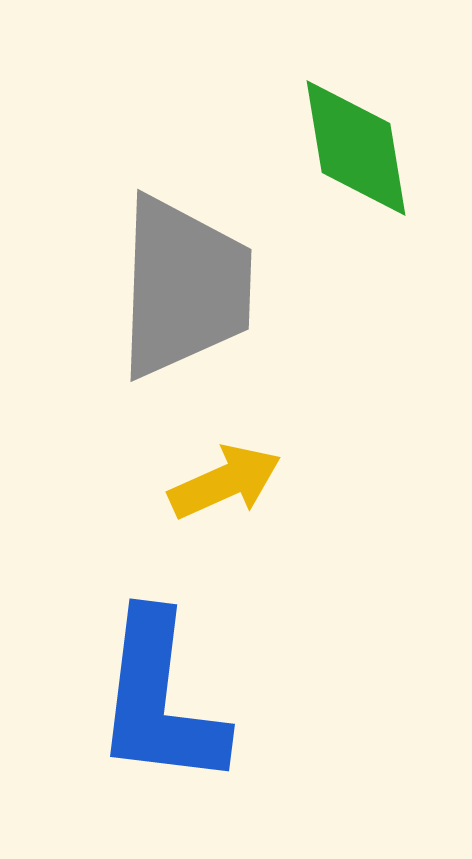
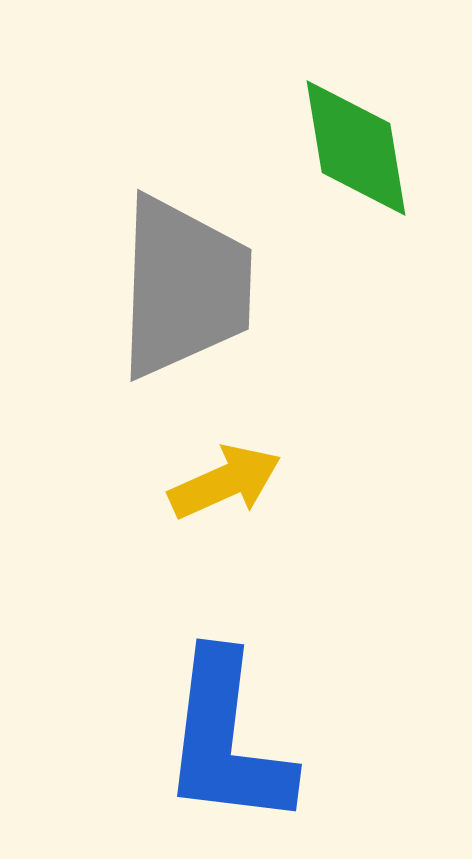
blue L-shape: moved 67 px right, 40 px down
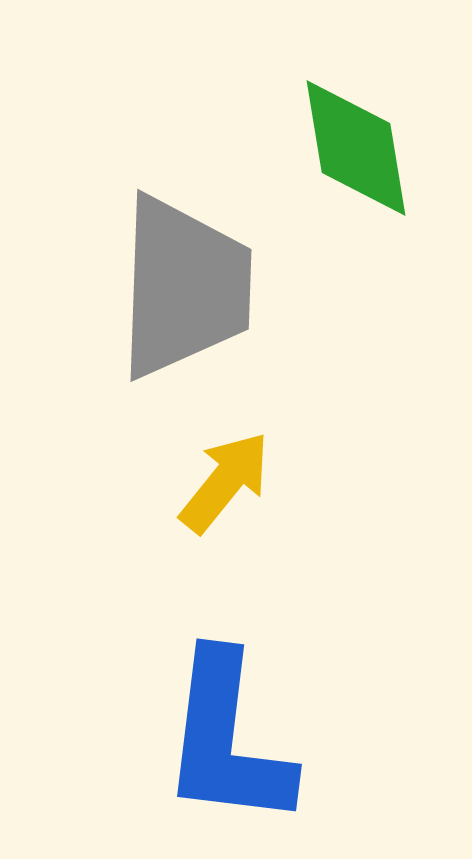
yellow arrow: rotated 27 degrees counterclockwise
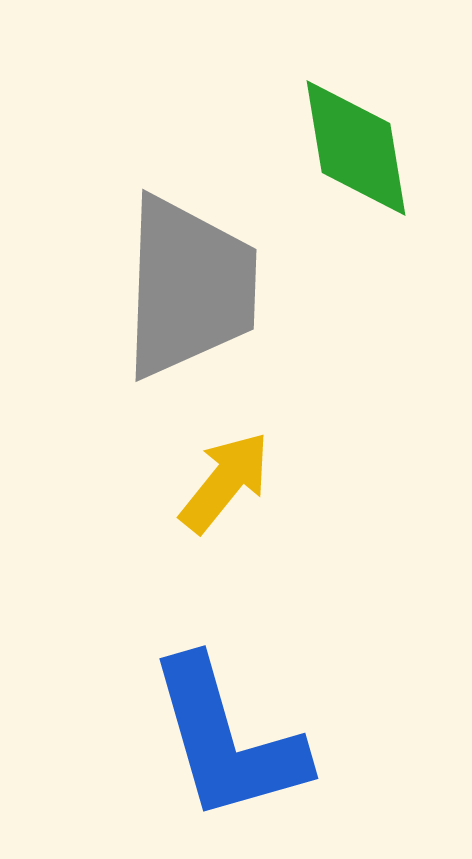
gray trapezoid: moved 5 px right
blue L-shape: rotated 23 degrees counterclockwise
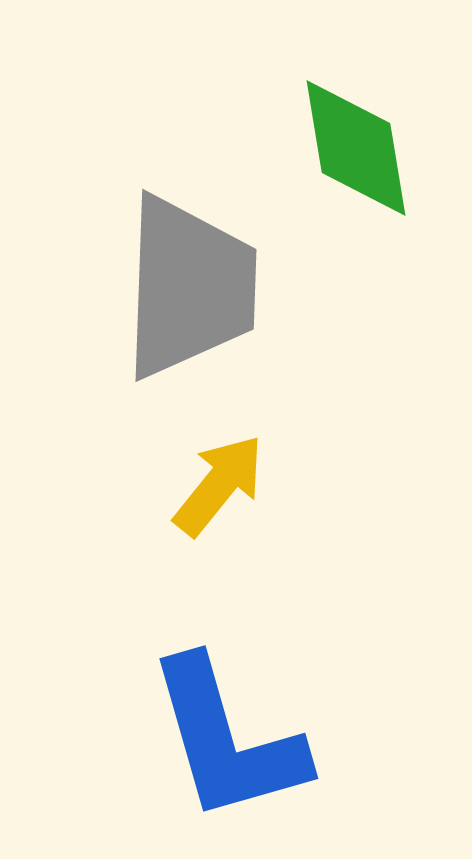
yellow arrow: moved 6 px left, 3 px down
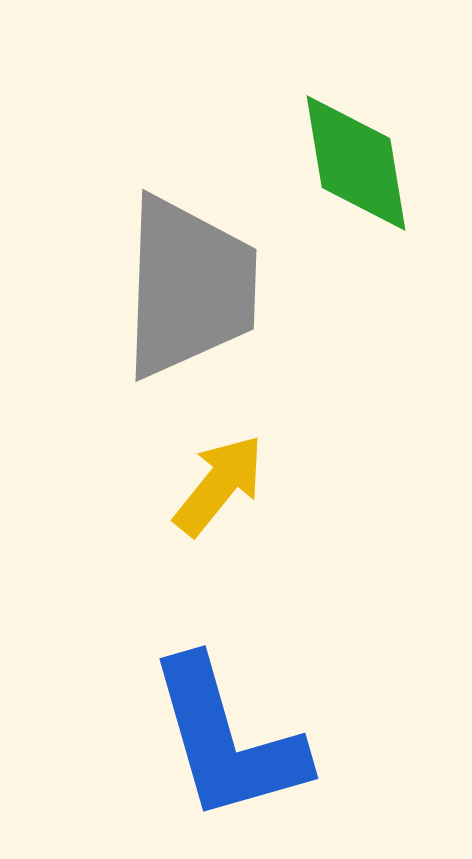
green diamond: moved 15 px down
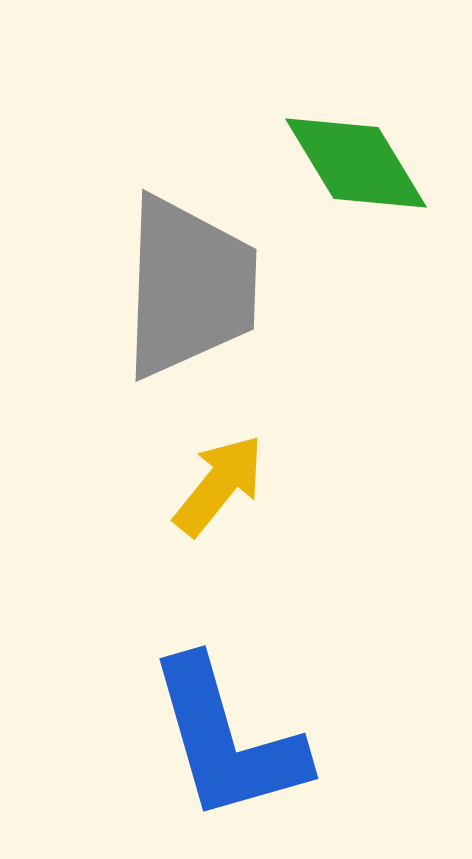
green diamond: rotated 22 degrees counterclockwise
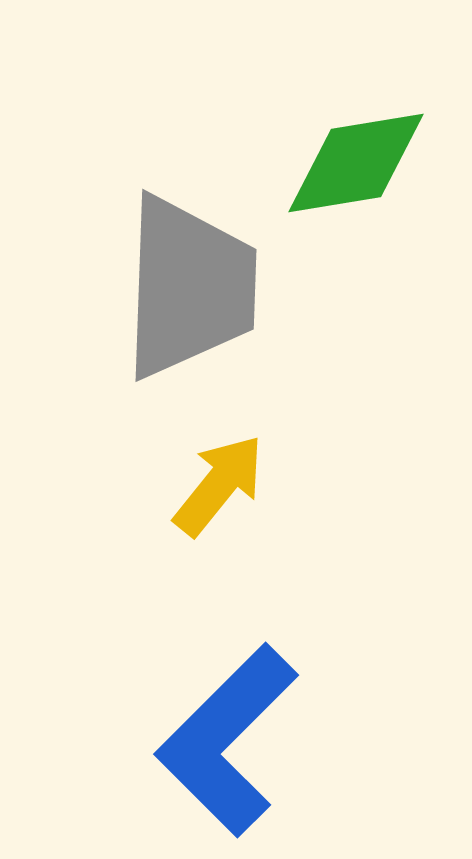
green diamond: rotated 68 degrees counterclockwise
blue L-shape: rotated 61 degrees clockwise
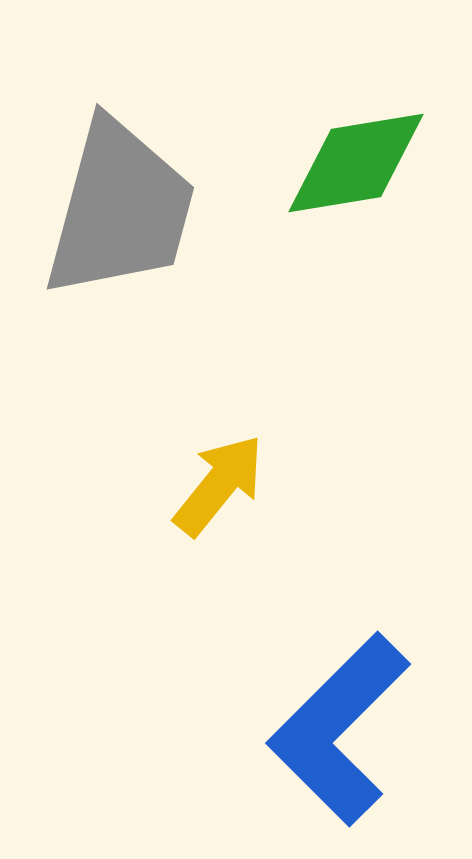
gray trapezoid: moved 69 px left, 78 px up; rotated 13 degrees clockwise
blue L-shape: moved 112 px right, 11 px up
